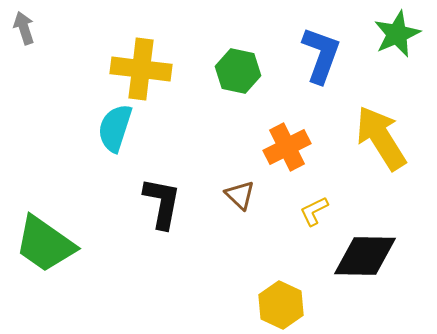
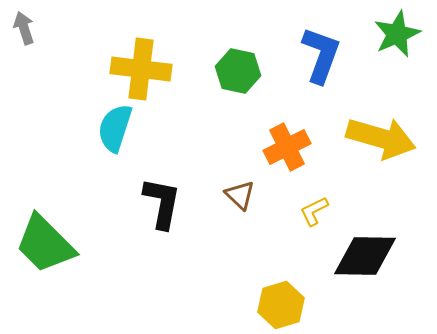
yellow arrow: rotated 138 degrees clockwise
green trapezoid: rotated 10 degrees clockwise
yellow hexagon: rotated 18 degrees clockwise
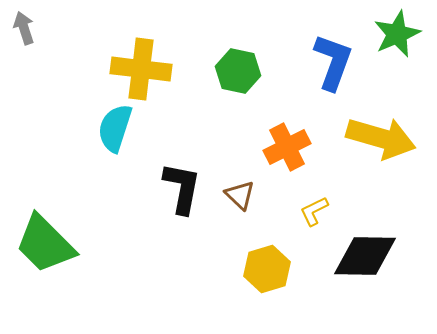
blue L-shape: moved 12 px right, 7 px down
black L-shape: moved 20 px right, 15 px up
yellow hexagon: moved 14 px left, 36 px up
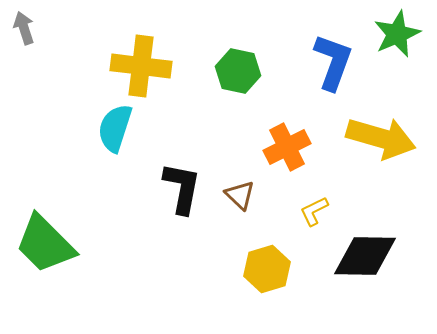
yellow cross: moved 3 px up
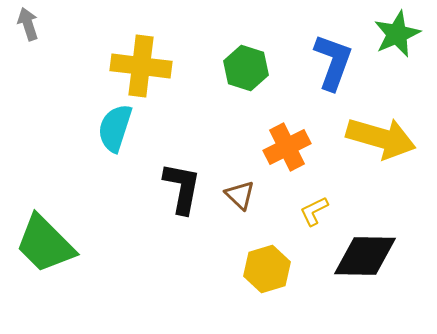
gray arrow: moved 4 px right, 4 px up
green hexagon: moved 8 px right, 3 px up; rotated 6 degrees clockwise
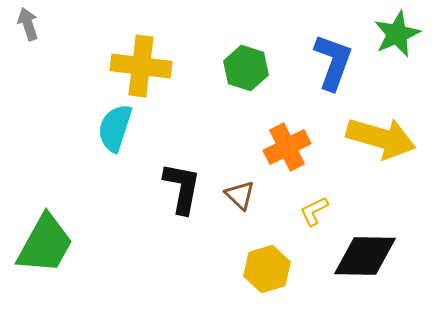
green trapezoid: rotated 106 degrees counterclockwise
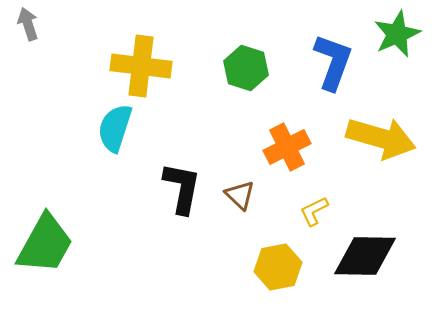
yellow hexagon: moved 11 px right, 2 px up; rotated 6 degrees clockwise
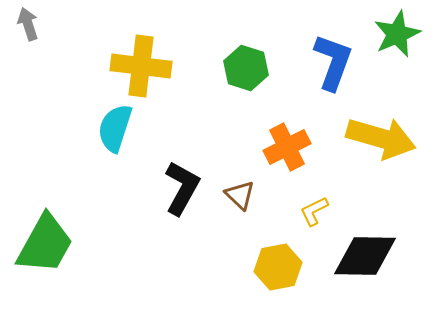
black L-shape: rotated 18 degrees clockwise
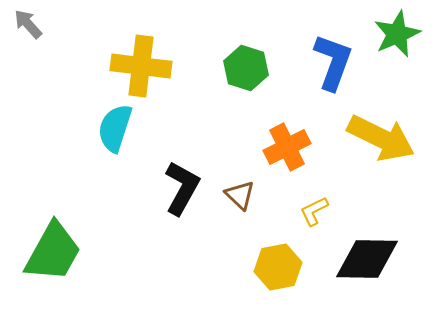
gray arrow: rotated 24 degrees counterclockwise
yellow arrow: rotated 10 degrees clockwise
green trapezoid: moved 8 px right, 8 px down
black diamond: moved 2 px right, 3 px down
